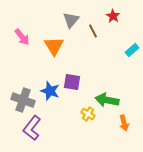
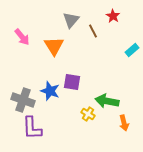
green arrow: moved 1 px down
purple L-shape: rotated 40 degrees counterclockwise
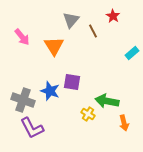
cyan rectangle: moved 3 px down
purple L-shape: rotated 25 degrees counterclockwise
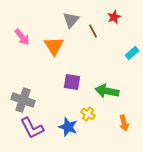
red star: moved 1 px right, 1 px down; rotated 16 degrees clockwise
blue star: moved 18 px right, 36 px down
green arrow: moved 10 px up
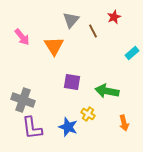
purple L-shape: rotated 20 degrees clockwise
